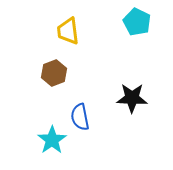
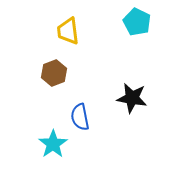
black star: rotated 8 degrees clockwise
cyan star: moved 1 px right, 4 px down
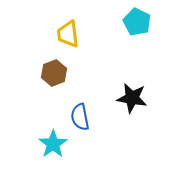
yellow trapezoid: moved 3 px down
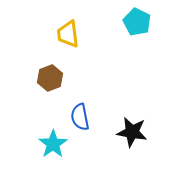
brown hexagon: moved 4 px left, 5 px down
black star: moved 34 px down
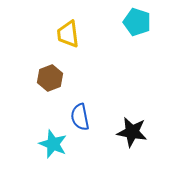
cyan pentagon: rotated 8 degrees counterclockwise
cyan star: rotated 16 degrees counterclockwise
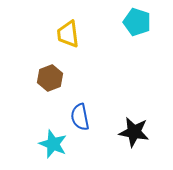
black star: moved 2 px right
